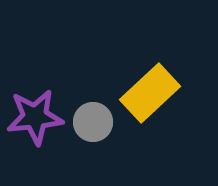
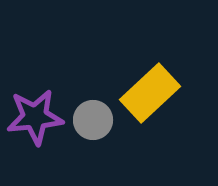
gray circle: moved 2 px up
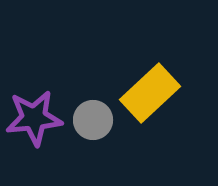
purple star: moved 1 px left, 1 px down
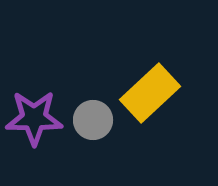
purple star: rotated 6 degrees clockwise
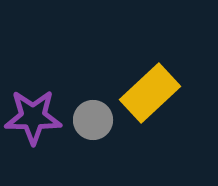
purple star: moved 1 px left, 1 px up
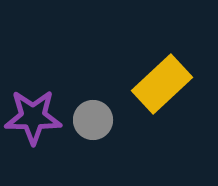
yellow rectangle: moved 12 px right, 9 px up
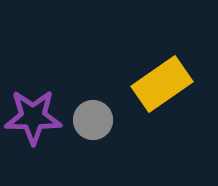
yellow rectangle: rotated 8 degrees clockwise
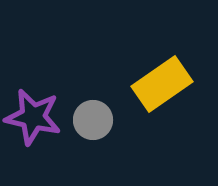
purple star: rotated 12 degrees clockwise
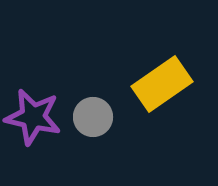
gray circle: moved 3 px up
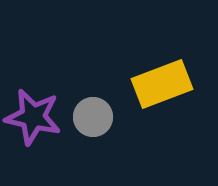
yellow rectangle: rotated 14 degrees clockwise
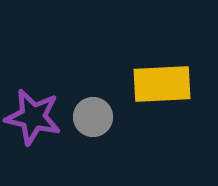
yellow rectangle: rotated 18 degrees clockwise
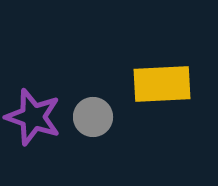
purple star: rotated 6 degrees clockwise
